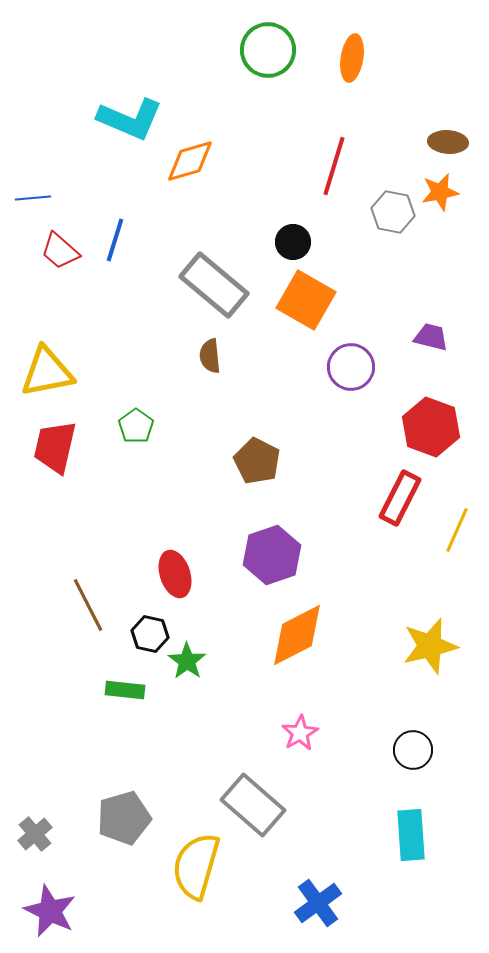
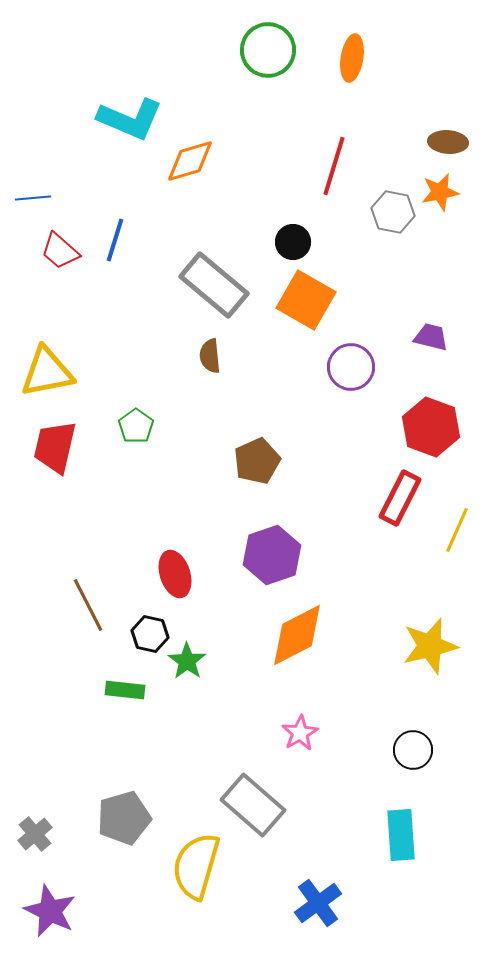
brown pentagon at (257, 461): rotated 21 degrees clockwise
cyan rectangle at (411, 835): moved 10 px left
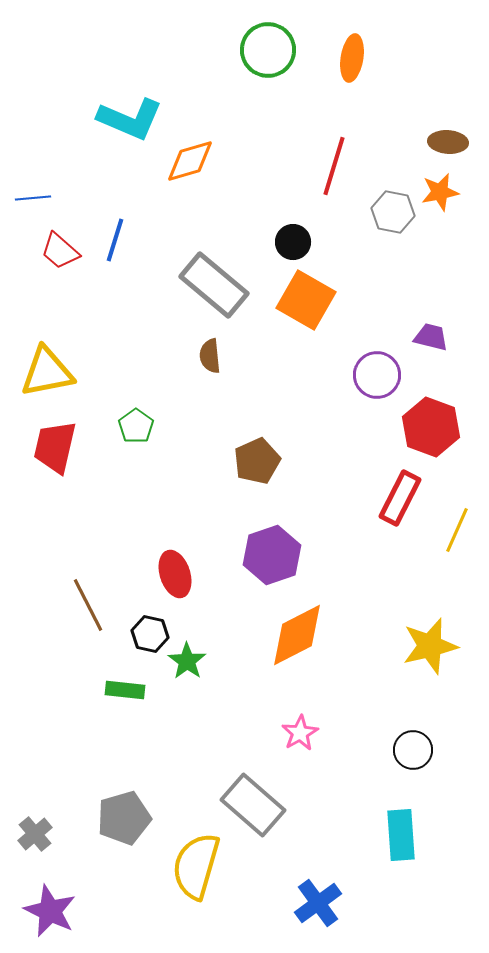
purple circle at (351, 367): moved 26 px right, 8 px down
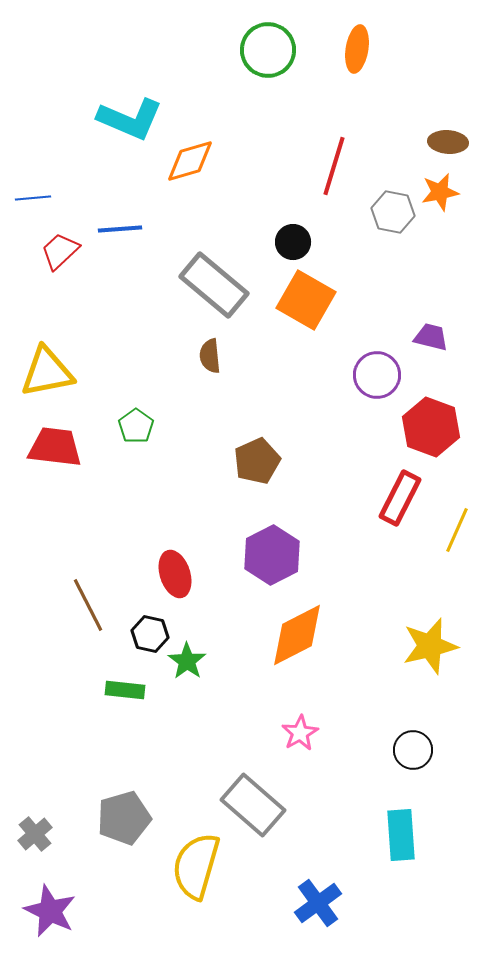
orange ellipse at (352, 58): moved 5 px right, 9 px up
blue line at (115, 240): moved 5 px right, 11 px up; rotated 69 degrees clockwise
red trapezoid at (60, 251): rotated 96 degrees clockwise
red trapezoid at (55, 447): rotated 84 degrees clockwise
purple hexagon at (272, 555): rotated 8 degrees counterclockwise
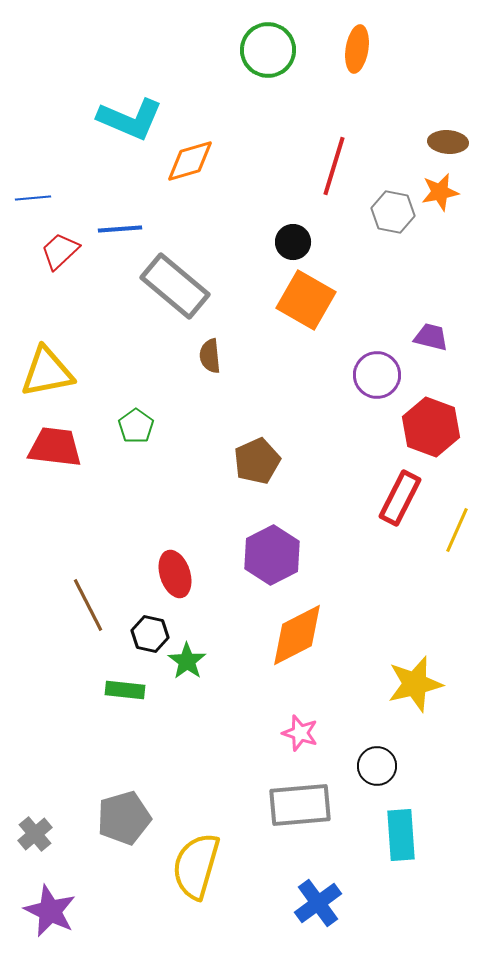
gray rectangle at (214, 285): moved 39 px left, 1 px down
yellow star at (430, 646): moved 15 px left, 38 px down
pink star at (300, 733): rotated 24 degrees counterclockwise
black circle at (413, 750): moved 36 px left, 16 px down
gray rectangle at (253, 805): moved 47 px right; rotated 46 degrees counterclockwise
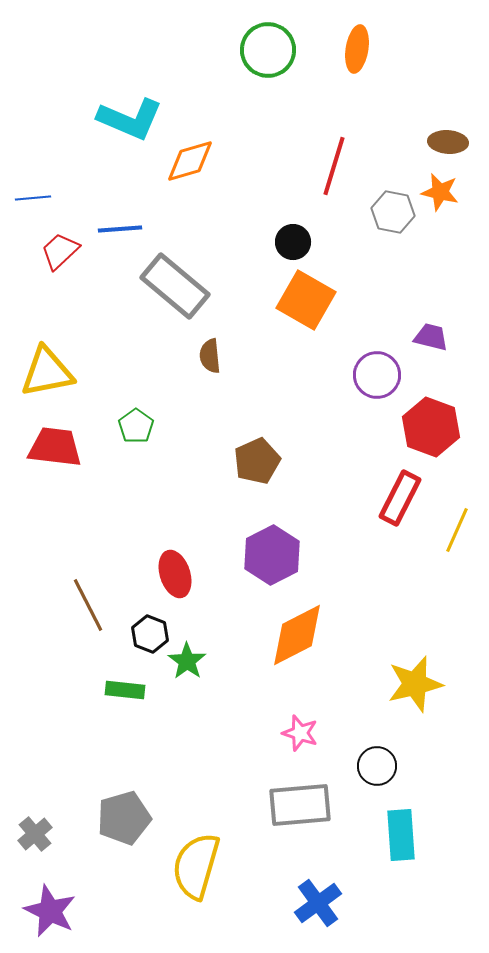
orange star at (440, 192): rotated 24 degrees clockwise
black hexagon at (150, 634): rotated 9 degrees clockwise
